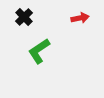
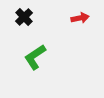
green L-shape: moved 4 px left, 6 px down
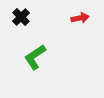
black cross: moved 3 px left
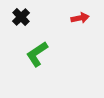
green L-shape: moved 2 px right, 3 px up
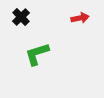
green L-shape: rotated 16 degrees clockwise
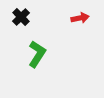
green L-shape: rotated 140 degrees clockwise
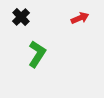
red arrow: rotated 12 degrees counterclockwise
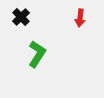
red arrow: rotated 120 degrees clockwise
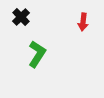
red arrow: moved 3 px right, 4 px down
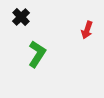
red arrow: moved 4 px right, 8 px down; rotated 12 degrees clockwise
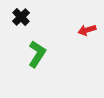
red arrow: rotated 54 degrees clockwise
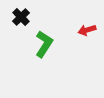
green L-shape: moved 7 px right, 10 px up
